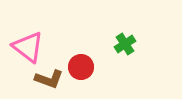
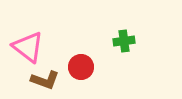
green cross: moved 1 px left, 3 px up; rotated 25 degrees clockwise
brown L-shape: moved 4 px left, 1 px down
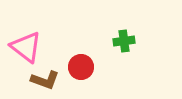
pink triangle: moved 2 px left
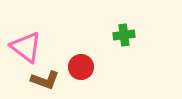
green cross: moved 6 px up
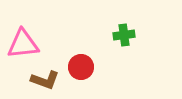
pink triangle: moved 3 px left, 3 px up; rotated 44 degrees counterclockwise
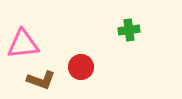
green cross: moved 5 px right, 5 px up
brown L-shape: moved 4 px left
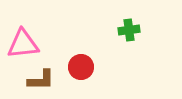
brown L-shape: rotated 20 degrees counterclockwise
